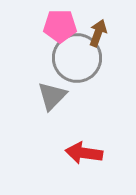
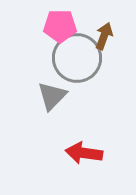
brown arrow: moved 6 px right, 3 px down
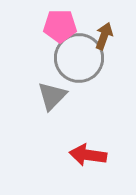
gray circle: moved 2 px right
red arrow: moved 4 px right, 2 px down
